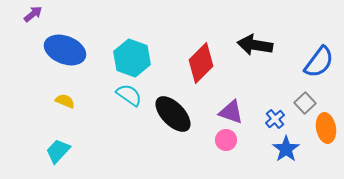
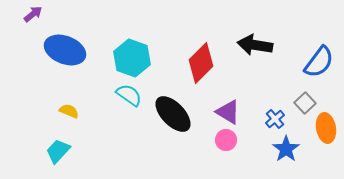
yellow semicircle: moved 4 px right, 10 px down
purple triangle: moved 3 px left; rotated 12 degrees clockwise
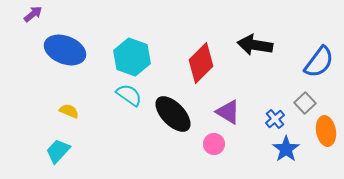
cyan hexagon: moved 1 px up
orange ellipse: moved 3 px down
pink circle: moved 12 px left, 4 px down
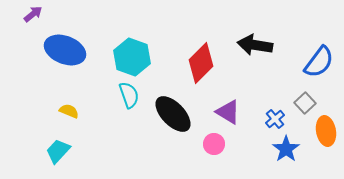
cyan semicircle: rotated 36 degrees clockwise
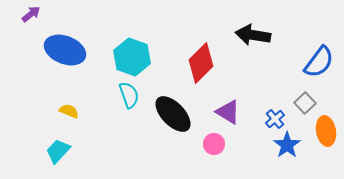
purple arrow: moved 2 px left
black arrow: moved 2 px left, 10 px up
blue star: moved 1 px right, 4 px up
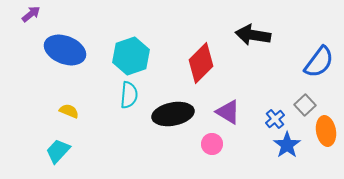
cyan hexagon: moved 1 px left, 1 px up; rotated 21 degrees clockwise
cyan semicircle: rotated 24 degrees clockwise
gray square: moved 2 px down
black ellipse: rotated 57 degrees counterclockwise
pink circle: moved 2 px left
